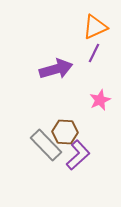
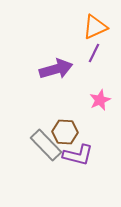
purple L-shape: rotated 56 degrees clockwise
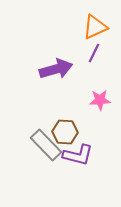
pink star: rotated 20 degrees clockwise
